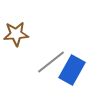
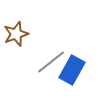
brown star: rotated 15 degrees counterclockwise
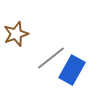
gray line: moved 4 px up
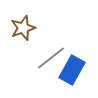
brown star: moved 7 px right, 6 px up
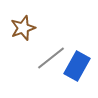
blue rectangle: moved 5 px right, 4 px up
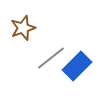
blue rectangle: rotated 16 degrees clockwise
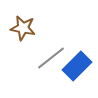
brown star: rotated 30 degrees clockwise
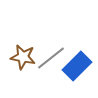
brown star: moved 29 px down
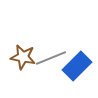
gray line: rotated 16 degrees clockwise
